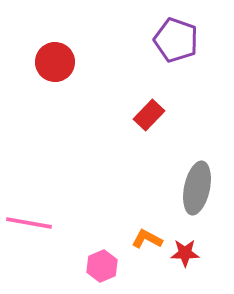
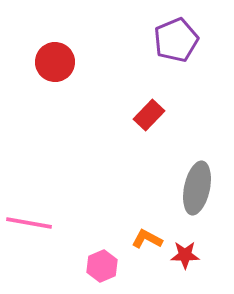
purple pentagon: rotated 30 degrees clockwise
red star: moved 2 px down
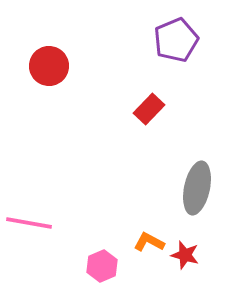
red circle: moved 6 px left, 4 px down
red rectangle: moved 6 px up
orange L-shape: moved 2 px right, 3 px down
red star: rotated 16 degrees clockwise
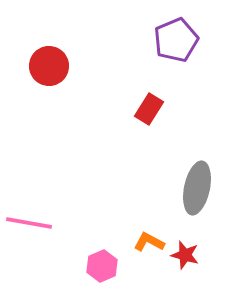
red rectangle: rotated 12 degrees counterclockwise
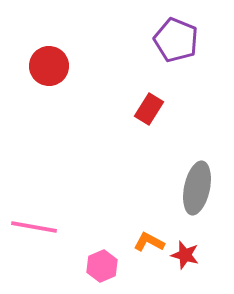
purple pentagon: rotated 27 degrees counterclockwise
pink line: moved 5 px right, 4 px down
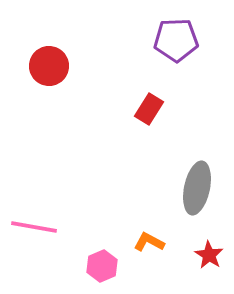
purple pentagon: rotated 24 degrees counterclockwise
red star: moved 24 px right; rotated 16 degrees clockwise
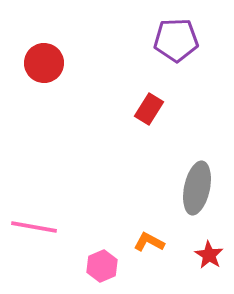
red circle: moved 5 px left, 3 px up
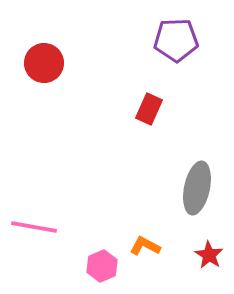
red rectangle: rotated 8 degrees counterclockwise
orange L-shape: moved 4 px left, 4 px down
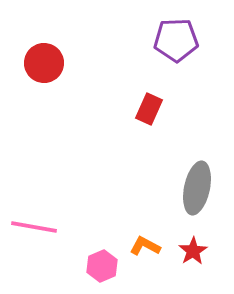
red star: moved 16 px left, 4 px up; rotated 8 degrees clockwise
